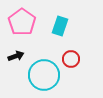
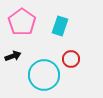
black arrow: moved 3 px left
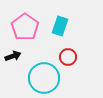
pink pentagon: moved 3 px right, 5 px down
red circle: moved 3 px left, 2 px up
cyan circle: moved 3 px down
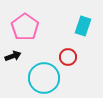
cyan rectangle: moved 23 px right
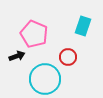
pink pentagon: moved 9 px right, 7 px down; rotated 12 degrees counterclockwise
black arrow: moved 4 px right
cyan circle: moved 1 px right, 1 px down
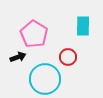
cyan rectangle: rotated 18 degrees counterclockwise
pink pentagon: rotated 8 degrees clockwise
black arrow: moved 1 px right, 1 px down
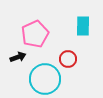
pink pentagon: moved 1 px right; rotated 16 degrees clockwise
red circle: moved 2 px down
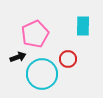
cyan circle: moved 3 px left, 5 px up
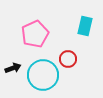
cyan rectangle: moved 2 px right; rotated 12 degrees clockwise
black arrow: moved 5 px left, 11 px down
cyan circle: moved 1 px right, 1 px down
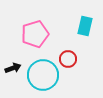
pink pentagon: rotated 8 degrees clockwise
